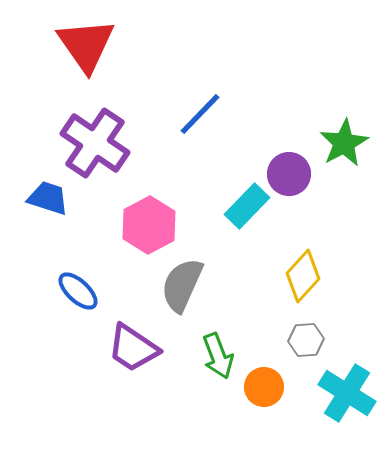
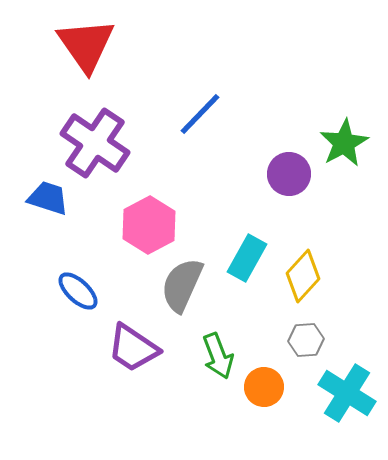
cyan rectangle: moved 52 px down; rotated 15 degrees counterclockwise
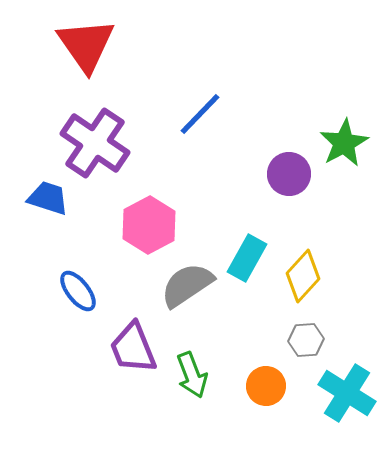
gray semicircle: moved 5 px right; rotated 32 degrees clockwise
blue ellipse: rotated 9 degrees clockwise
purple trapezoid: rotated 34 degrees clockwise
green arrow: moved 26 px left, 19 px down
orange circle: moved 2 px right, 1 px up
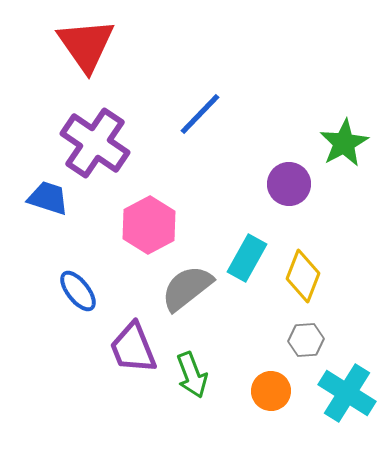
purple circle: moved 10 px down
yellow diamond: rotated 21 degrees counterclockwise
gray semicircle: moved 3 px down; rotated 4 degrees counterclockwise
orange circle: moved 5 px right, 5 px down
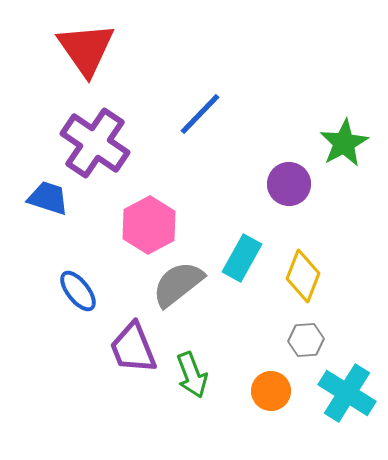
red triangle: moved 4 px down
cyan rectangle: moved 5 px left
gray semicircle: moved 9 px left, 4 px up
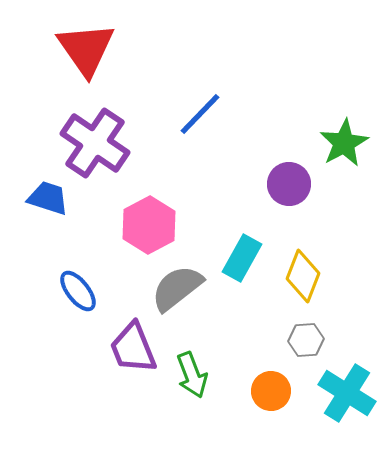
gray semicircle: moved 1 px left, 4 px down
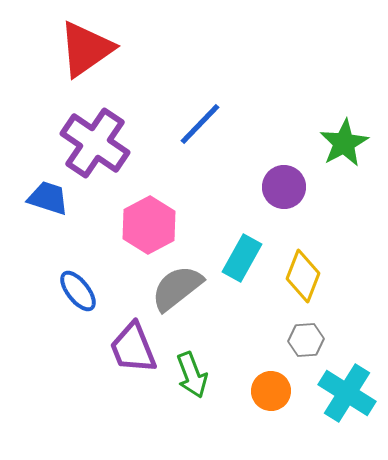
red triangle: rotated 30 degrees clockwise
blue line: moved 10 px down
purple circle: moved 5 px left, 3 px down
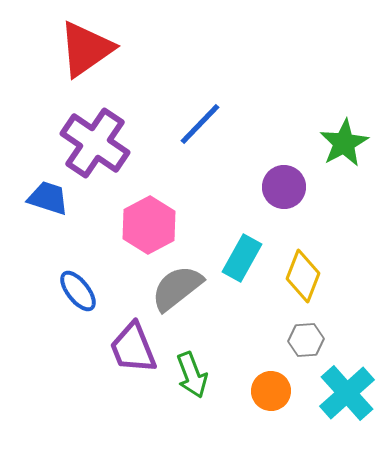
cyan cross: rotated 16 degrees clockwise
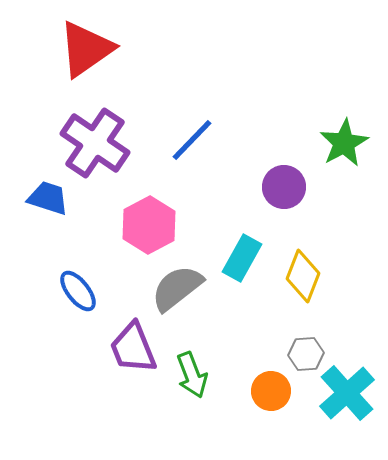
blue line: moved 8 px left, 16 px down
gray hexagon: moved 14 px down
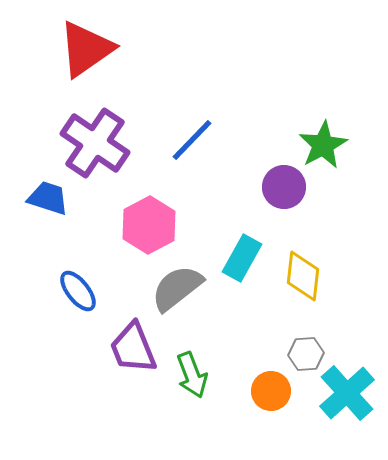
green star: moved 21 px left, 2 px down
yellow diamond: rotated 15 degrees counterclockwise
